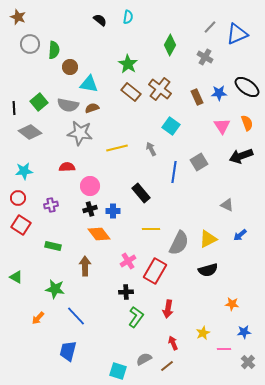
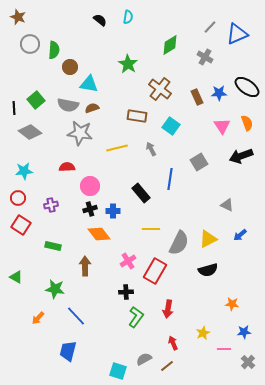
green diamond at (170, 45): rotated 30 degrees clockwise
brown rectangle at (131, 92): moved 6 px right, 24 px down; rotated 30 degrees counterclockwise
green square at (39, 102): moved 3 px left, 2 px up
blue line at (174, 172): moved 4 px left, 7 px down
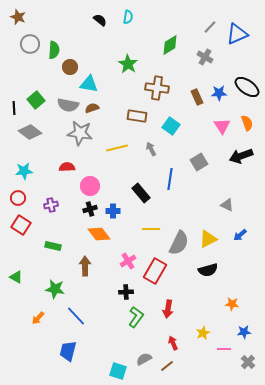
brown cross at (160, 89): moved 3 px left, 1 px up; rotated 30 degrees counterclockwise
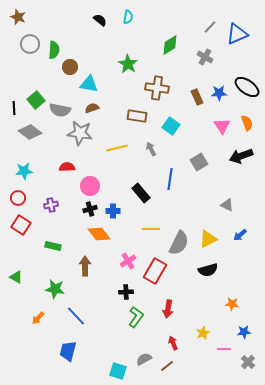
gray semicircle at (68, 105): moved 8 px left, 5 px down
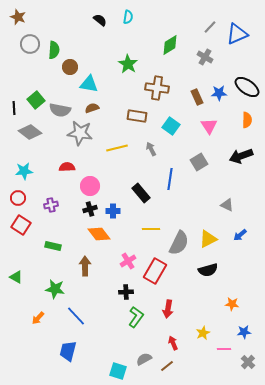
orange semicircle at (247, 123): moved 3 px up; rotated 21 degrees clockwise
pink triangle at (222, 126): moved 13 px left
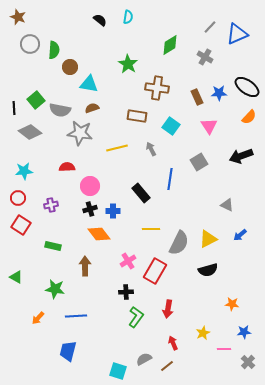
orange semicircle at (247, 120): moved 2 px right, 3 px up; rotated 42 degrees clockwise
blue line at (76, 316): rotated 50 degrees counterclockwise
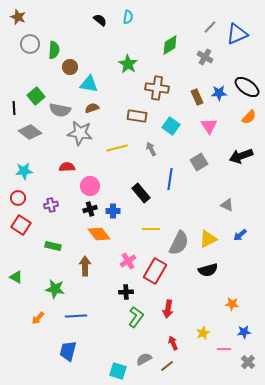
green square at (36, 100): moved 4 px up
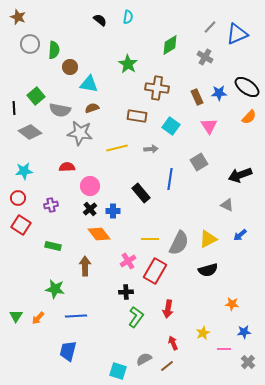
gray arrow at (151, 149): rotated 112 degrees clockwise
black arrow at (241, 156): moved 1 px left, 19 px down
black cross at (90, 209): rotated 24 degrees counterclockwise
yellow line at (151, 229): moved 1 px left, 10 px down
green triangle at (16, 277): moved 39 px down; rotated 32 degrees clockwise
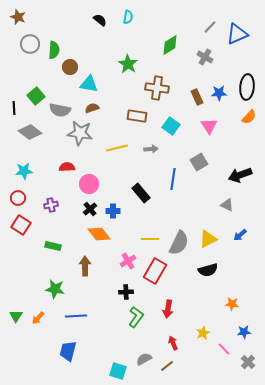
black ellipse at (247, 87): rotated 60 degrees clockwise
blue line at (170, 179): moved 3 px right
pink circle at (90, 186): moved 1 px left, 2 px up
pink line at (224, 349): rotated 48 degrees clockwise
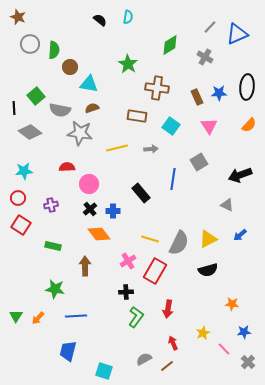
orange semicircle at (249, 117): moved 8 px down
yellow line at (150, 239): rotated 18 degrees clockwise
cyan square at (118, 371): moved 14 px left
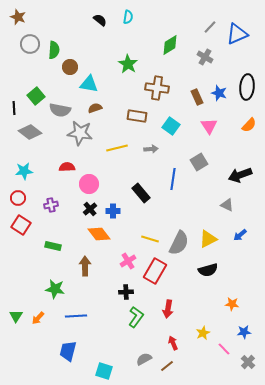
blue star at (219, 93): rotated 21 degrees clockwise
brown semicircle at (92, 108): moved 3 px right
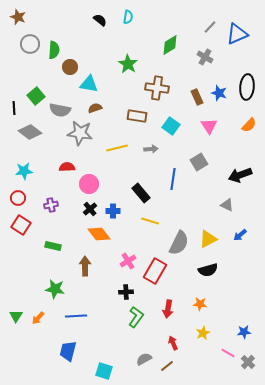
yellow line at (150, 239): moved 18 px up
orange star at (232, 304): moved 32 px left
pink line at (224, 349): moved 4 px right, 4 px down; rotated 16 degrees counterclockwise
